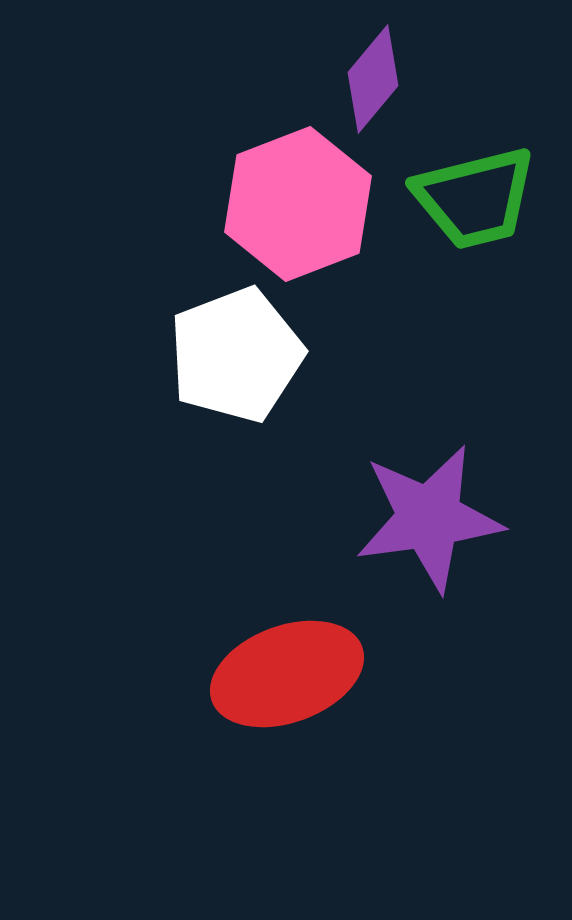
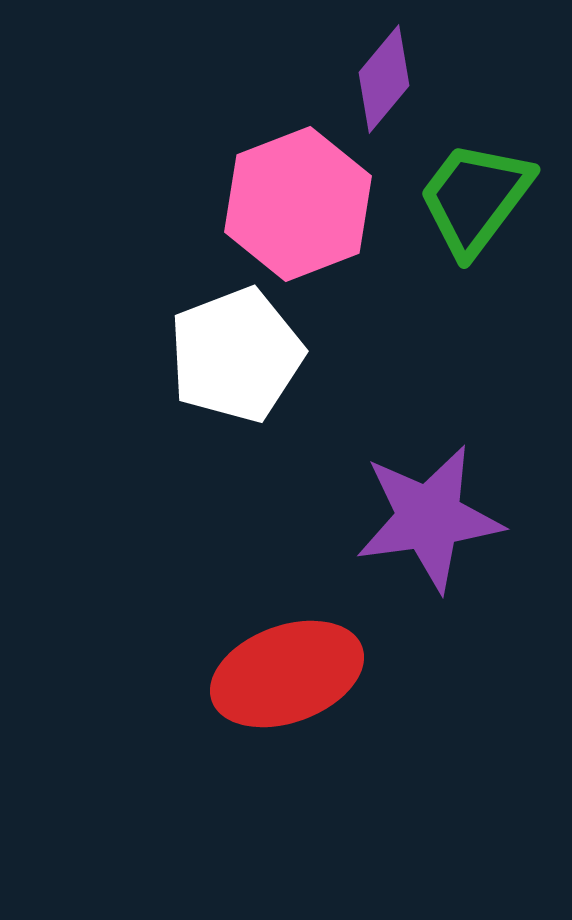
purple diamond: moved 11 px right
green trapezoid: rotated 141 degrees clockwise
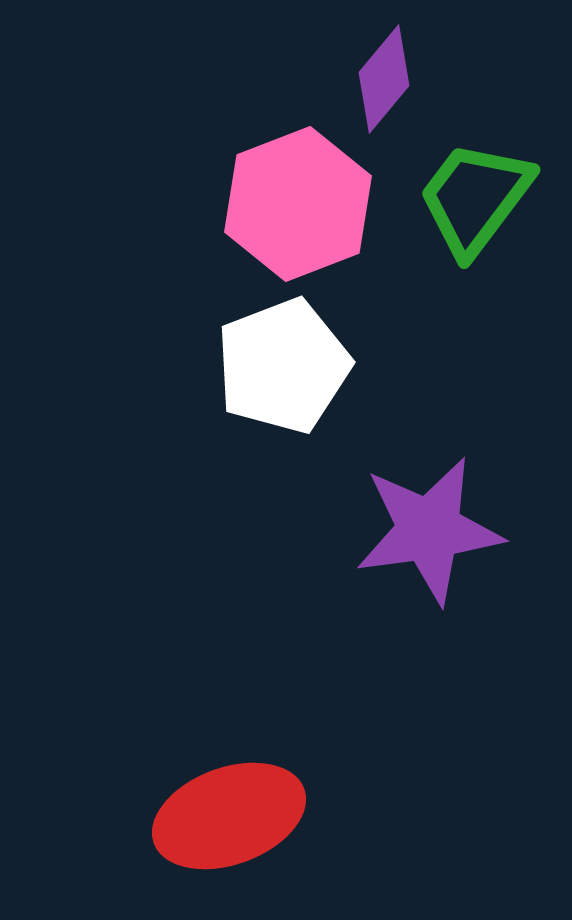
white pentagon: moved 47 px right, 11 px down
purple star: moved 12 px down
red ellipse: moved 58 px left, 142 px down
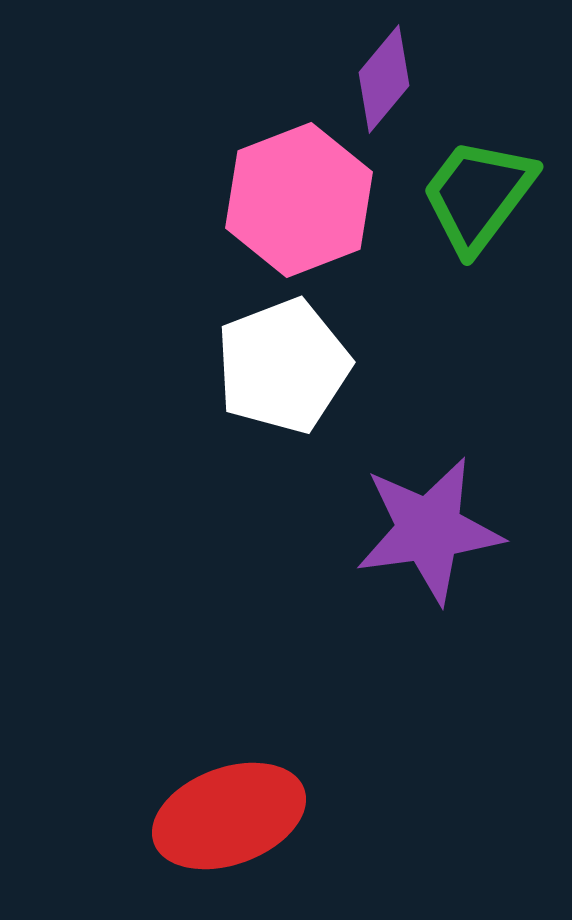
green trapezoid: moved 3 px right, 3 px up
pink hexagon: moved 1 px right, 4 px up
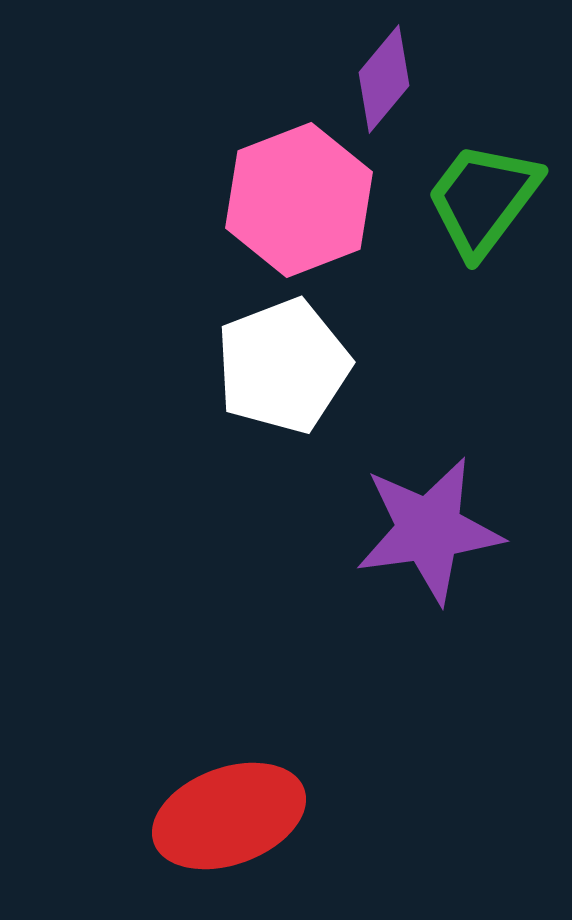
green trapezoid: moved 5 px right, 4 px down
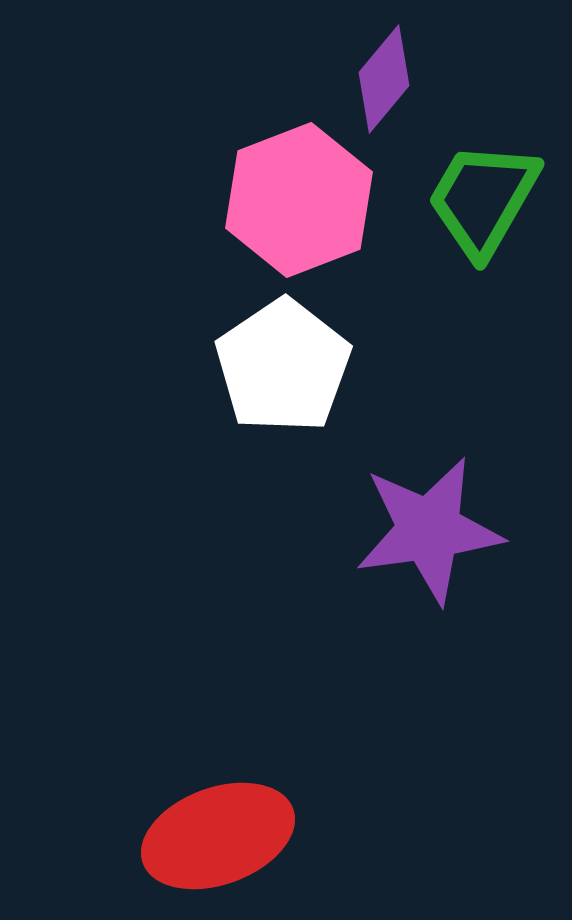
green trapezoid: rotated 7 degrees counterclockwise
white pentagon: rotated 13 degrees counterclockwise
red ellipse: moved 11 px left, 20 px down
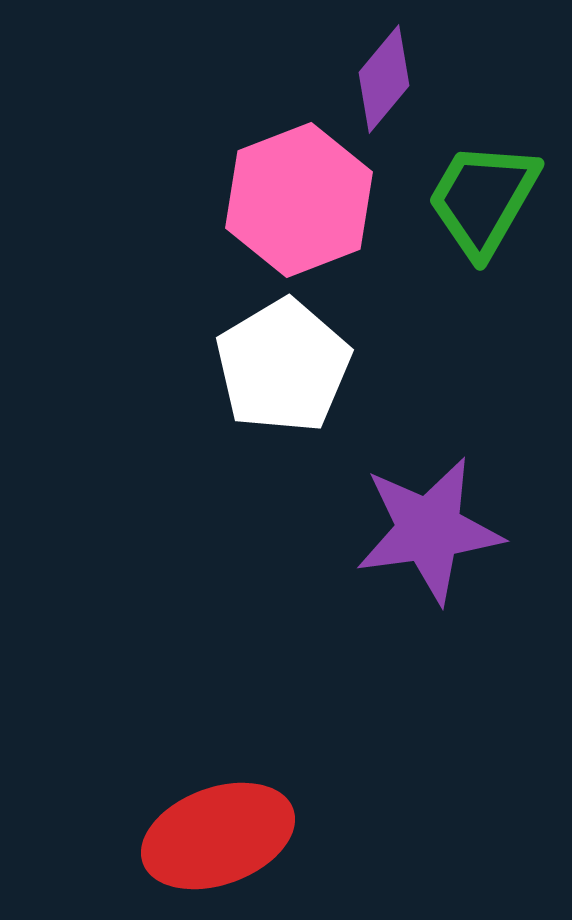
white pentagon: rotated 3 degrees clockwise
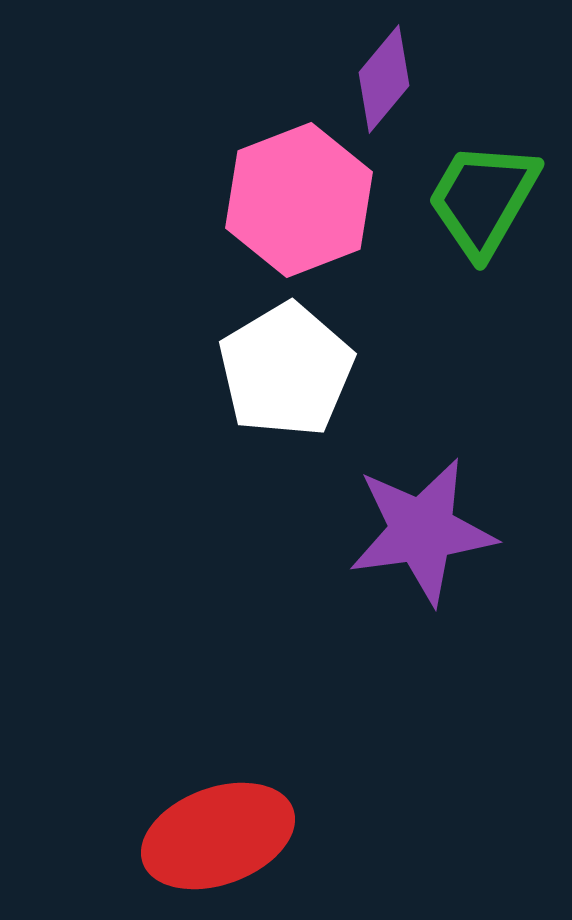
white pentagon: moved 3 px right, 4 px down
purple star: moved 7 px left, 1 px down
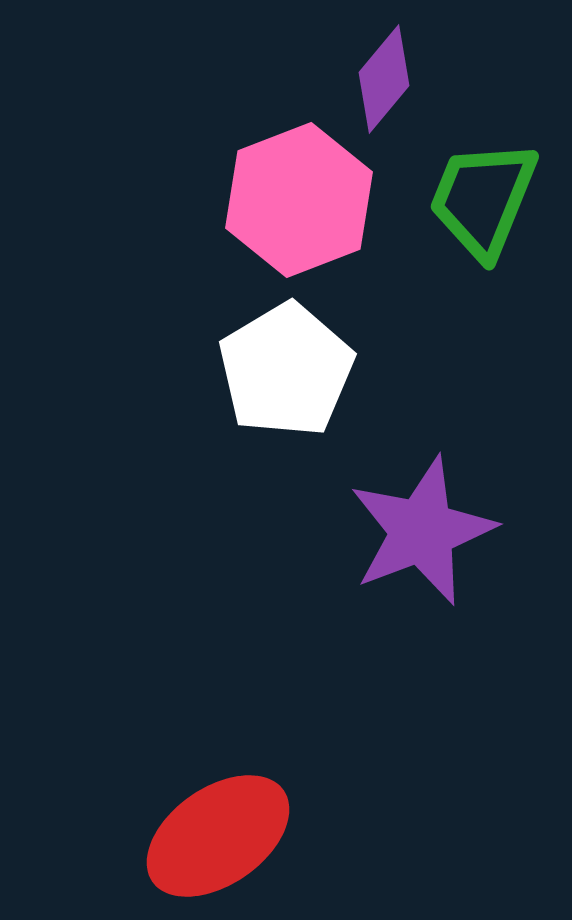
green trapezoid: rotated 8 degrees counterclockwise
purple star: rotated 13 degrees counterclockwise
red ellipse: rotated 15 degrees counterclockwise
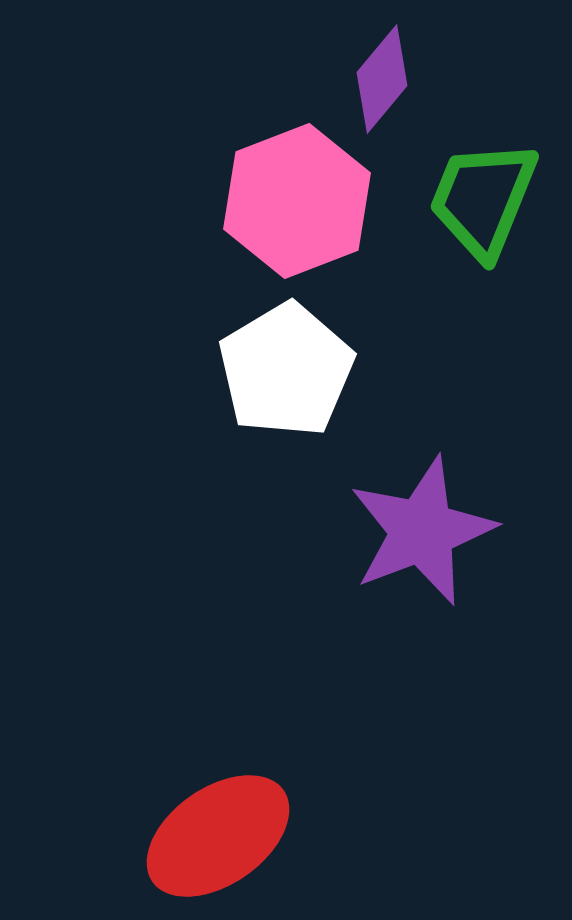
purple diamond: moved 2 px left
pink hexagon: moved 2 px left, 1 px down
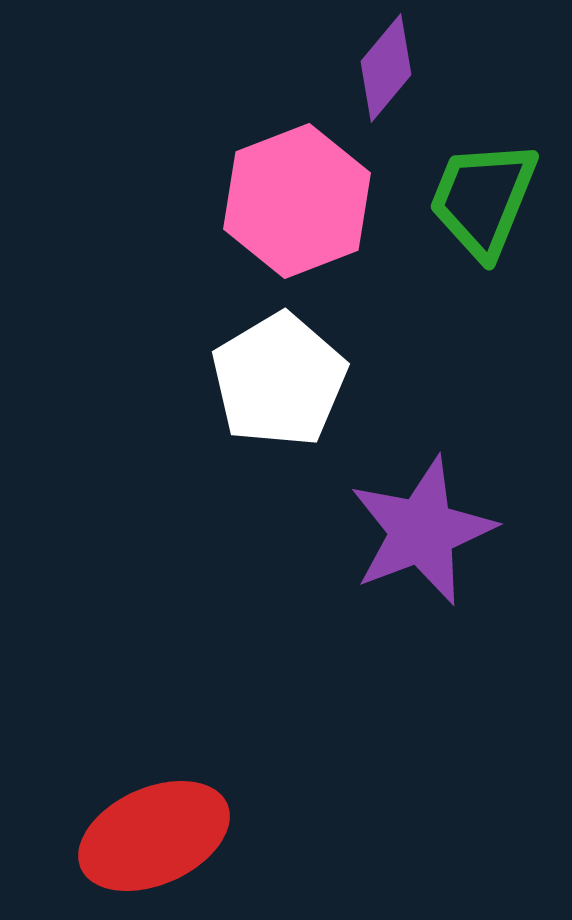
purple diamond: moved 4 px right, 11 px up
white pentagon: moved 7 px left, 10 px down
red ellipse: moved 64 px left; rotated 11 degrees clockwise
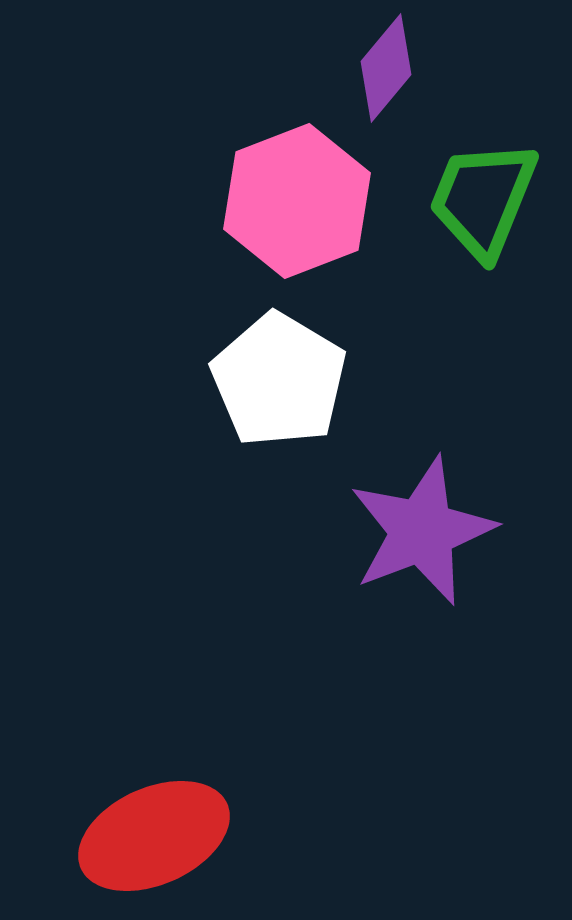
white pentagon: rotated 10 degrees counterclockwise
